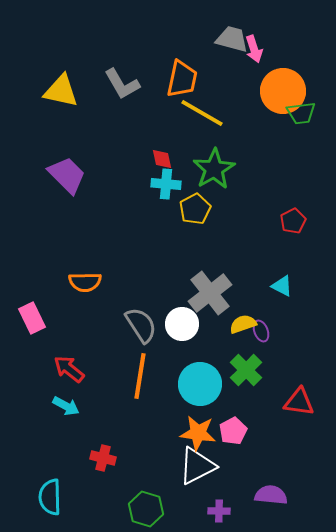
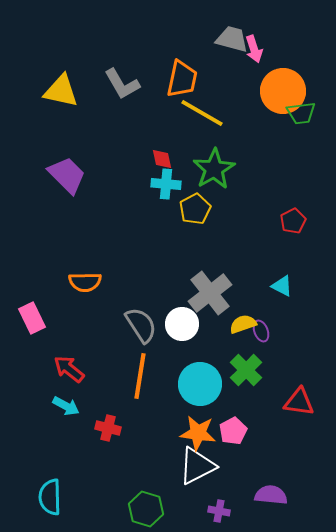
red cross: moved 5 px right, 30 px up
purple cross: rotated 10 degrees clockwise
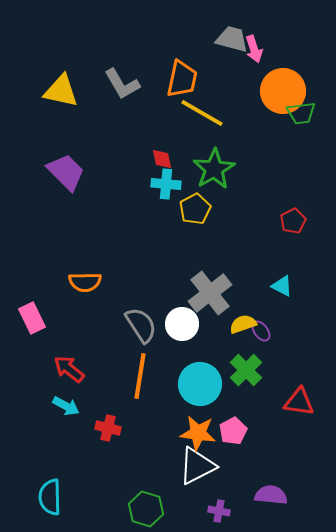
purple trapezoid: moved 1 px left, 3 px up
purple ellipse: rotated 15 degrees counterclockwise
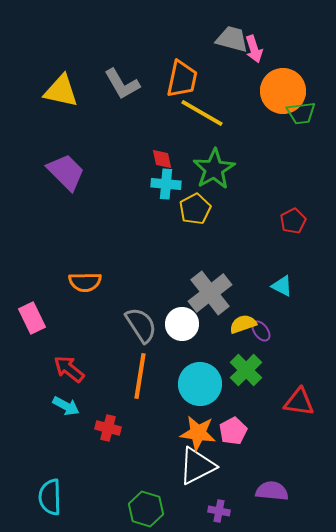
purple semicircle: moved 1 px right, 4 px up
